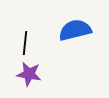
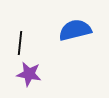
black line: moved 5 px left
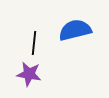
black line: moved 14 px right
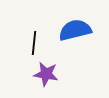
purple star: moved 17 px right
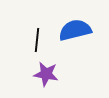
black line: moved 3 px right, 3 px up
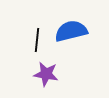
blue semicircle: moved 4 px left, 1 px down
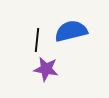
purple star: moved 5 px up
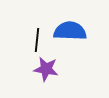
blue semicircle: moved 1 px left; rotated 16 degrees clockwise
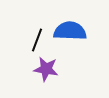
black line: rotated 15 degrees clockwise
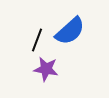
blue semicircle: rotated 136 degrees clockwise
